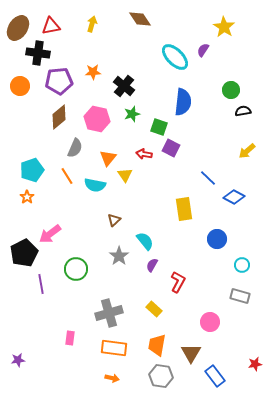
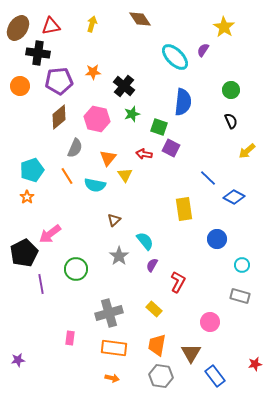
black semicircle at (243, 111): moved 12 px left, 10 px down; rotated 77 degrees clockwise
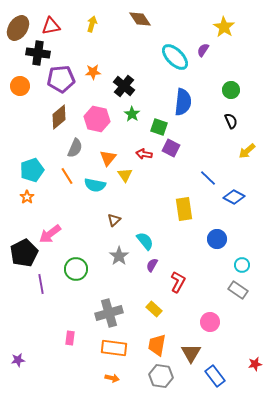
purple pentagon at (59, 81): moved 2 px right, 2 px up
green star at (132, 114): rotated 21 degrees counterclockwise
gray rectangle at (240, 296): moved 2 px left, 6 px up; rotated 18 degrees clockwise
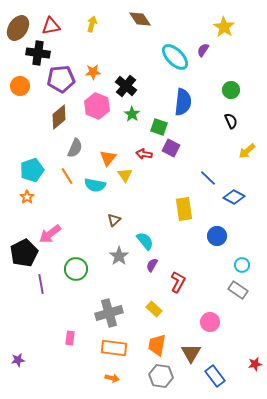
black cross at (124, 86): moved 2 px right
pink hexagon at (97, 119): moved 13 px up; rotated 10 degrees clockwise
blue circle at (217, 239): moved 3 px up
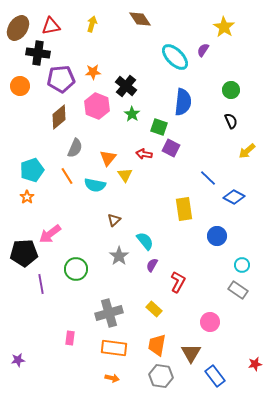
black pentagon at (24, 253): rotated 24 degrees clockwise
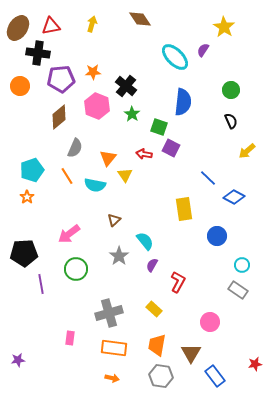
pink arrow at (50, 234): moved 19 px right
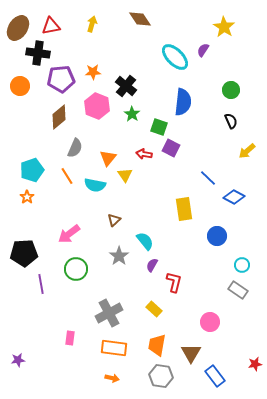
red L-shape at (178, 282): moved 4 px left; rotated 15 degrees counterclockwise
gray cross at (109, 313): rotated 12 degrees counterclockwise
